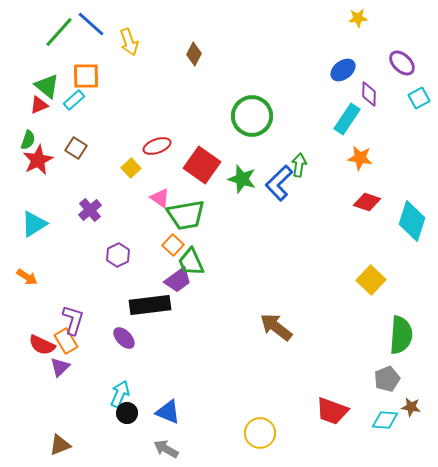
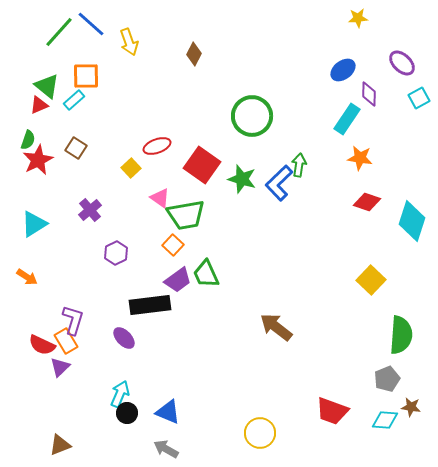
purple hexagon at (118, 255): moved 2 px left, 2 px up
green trapezoid at (191, 262): moved 15 px right, 12 px down
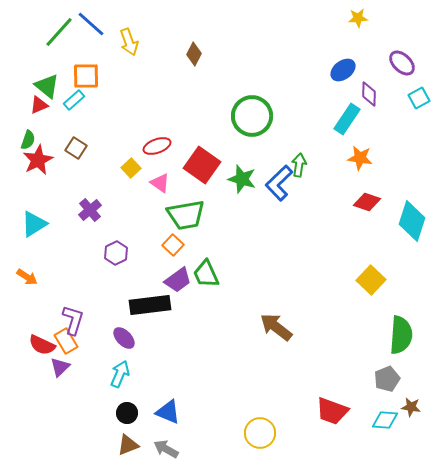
pink triangle at (160, 198): moved 15 px up
cyan arrow at (120, 394): moved 20 px up
brown triangle at (60, 445): moved 68 px right
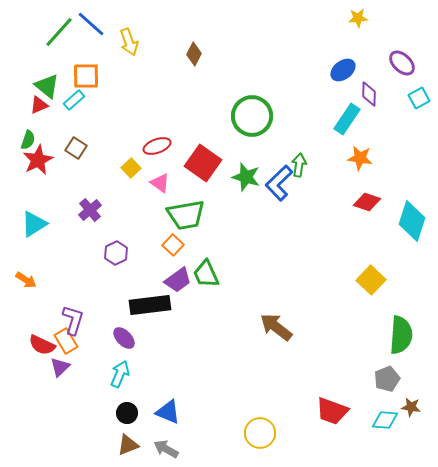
red square at (202, 165): moved 1 px right, 2 px up
green star at (242, 179): moved 4 px right, 2 px up
orange arrow at (27, 277): moved 1 px left, 3 px down
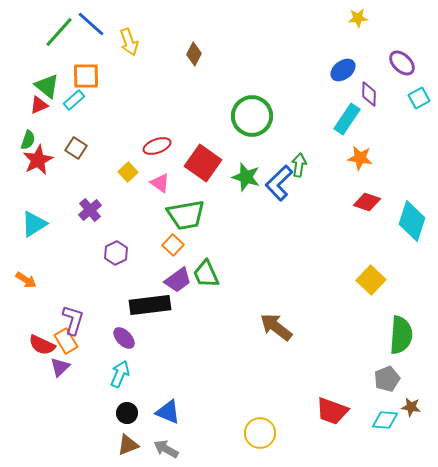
yellow square at (131, 168): moved 3 px left, 4 px down
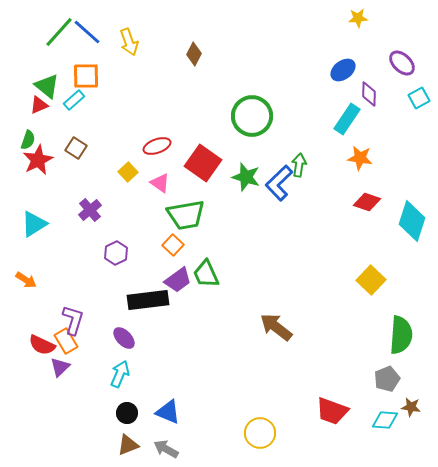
blue line at (91, 24): moved 4 px left, 8 px down
black rectangle at (150, 305): moved 2 px left, 5 px up
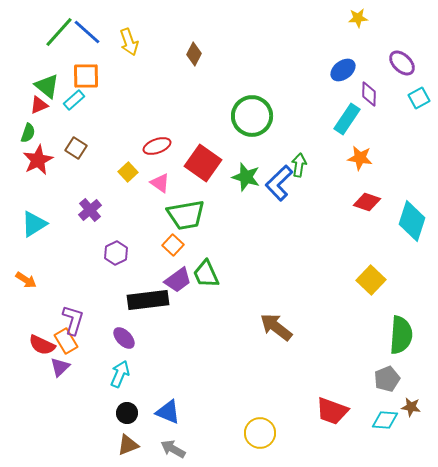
green semicircle at (28, 140): moved 7 px up
gray arrow at (166, 449): moved 7 px right
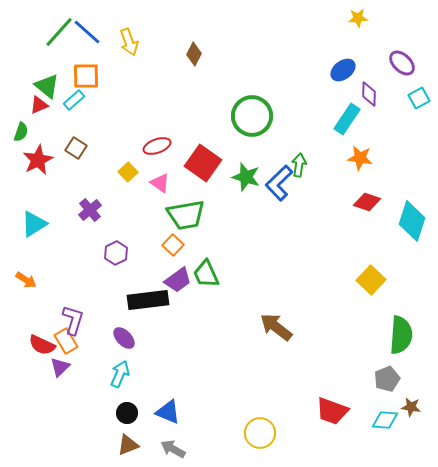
green semicircle at (28, 133): moved 7 px left, 1 px up
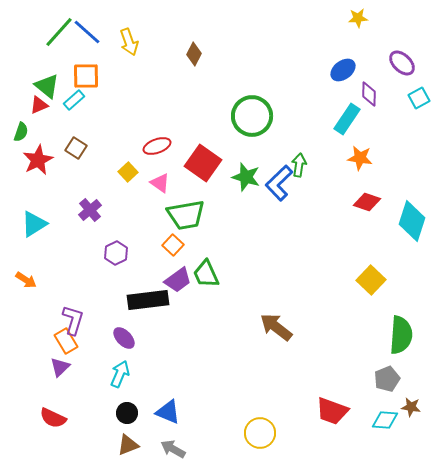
red semicircle at (42, 345): moved 11 px right, 73 px down
